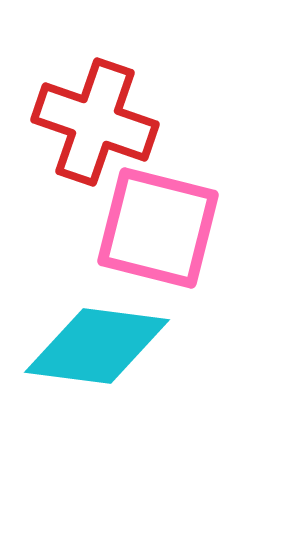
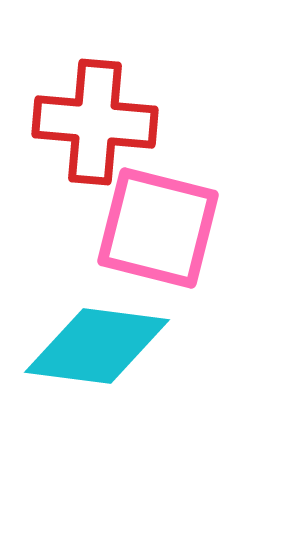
red cross: rotated 14 degrees counterclockwise
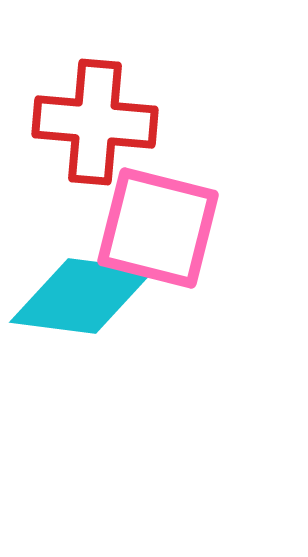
cyan diamond: moved 15 px left, 50 px up
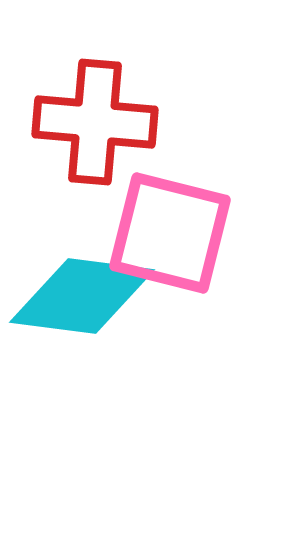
pink square: moved 12 px right, 5 px down
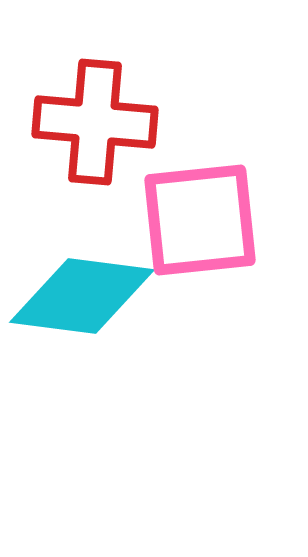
pink square: moved 30 px right, 13 px up; rotated 20 degrees counterclockwise
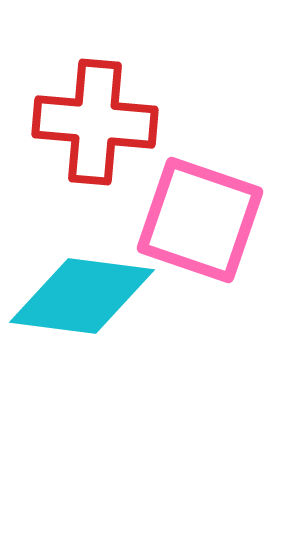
pink square: rotated 25 degrees clockwise
